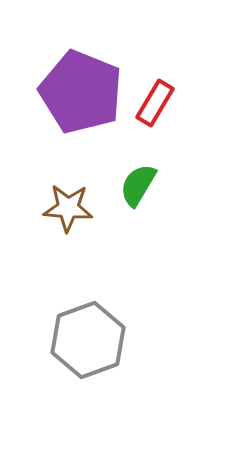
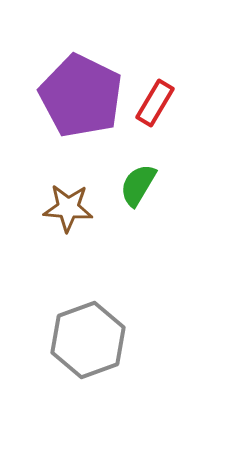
purple pentagon: moved 4 px down; rotated 4 degrees clockwise
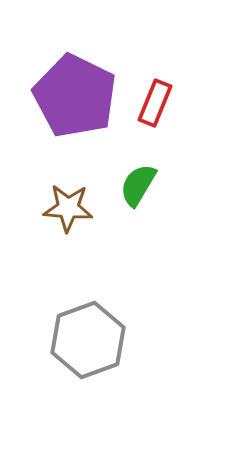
purple pentagon: moved 6 px left
red rectangle: rotated 9 degrees counterclockwise
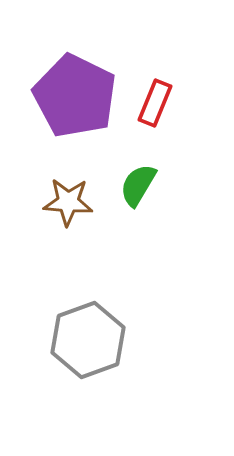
brown star: moved 6 px up
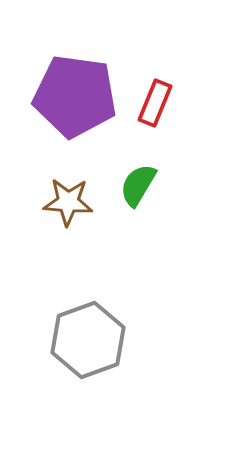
purple pentagon: rotated 18 degrees counterclockwise
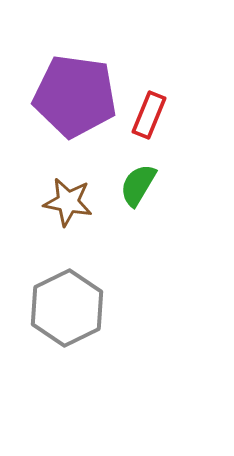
red rectangle: moved 6 px left, 12 px down
brown star: rotated 6 degrees clockwise
gray hexagon: moved 21 px left, 32 px up; rotated 6 degrees counterclockwise
